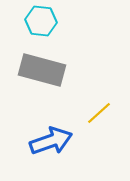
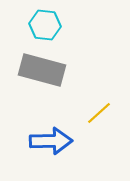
cyan hexagon: moved 4 px right, 4 px down
blue arrow: rotated 18 degrees clockwise
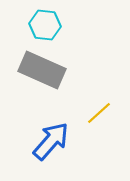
gray rectangle: rotated 9 degrees clockwise
blue arrow: rotated 48 degrees counterclockwise
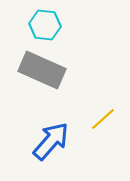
yellow line: moved 4 px right, 6 px down
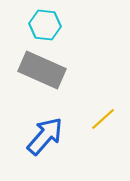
blue arrow: moved 6 px left, 5 px up
